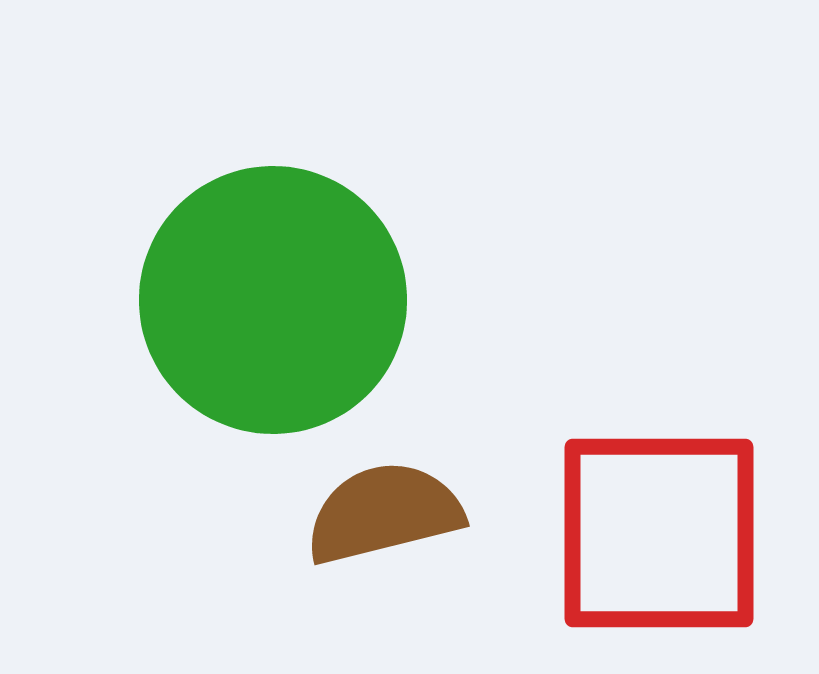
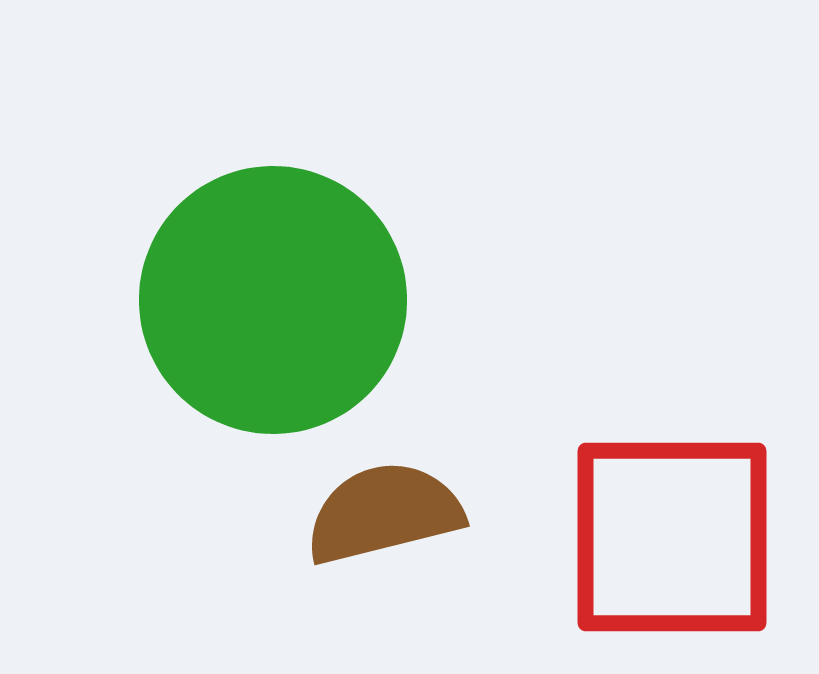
red square: moved 13 px right, 4 px down
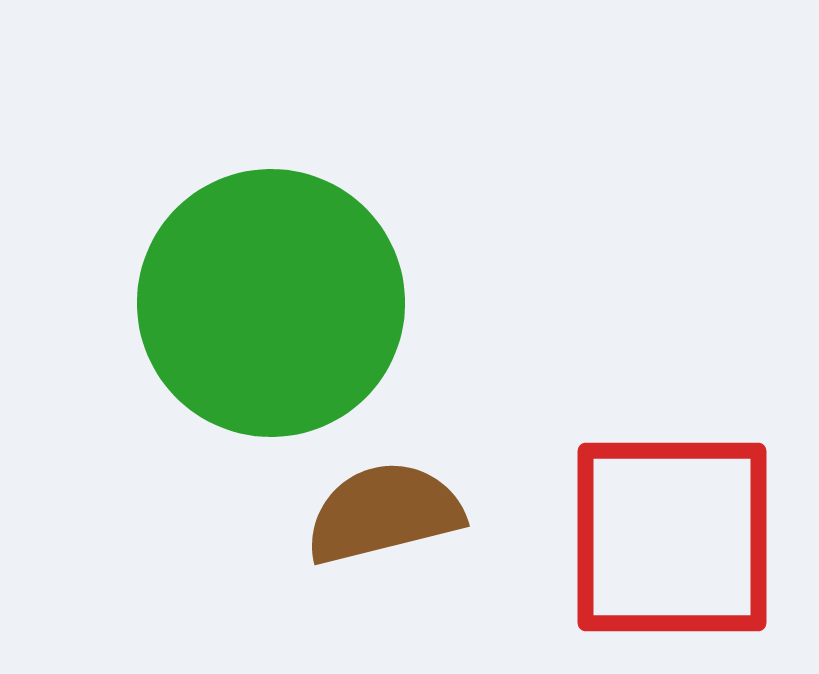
green circle: moved 2 px left, 3 px down
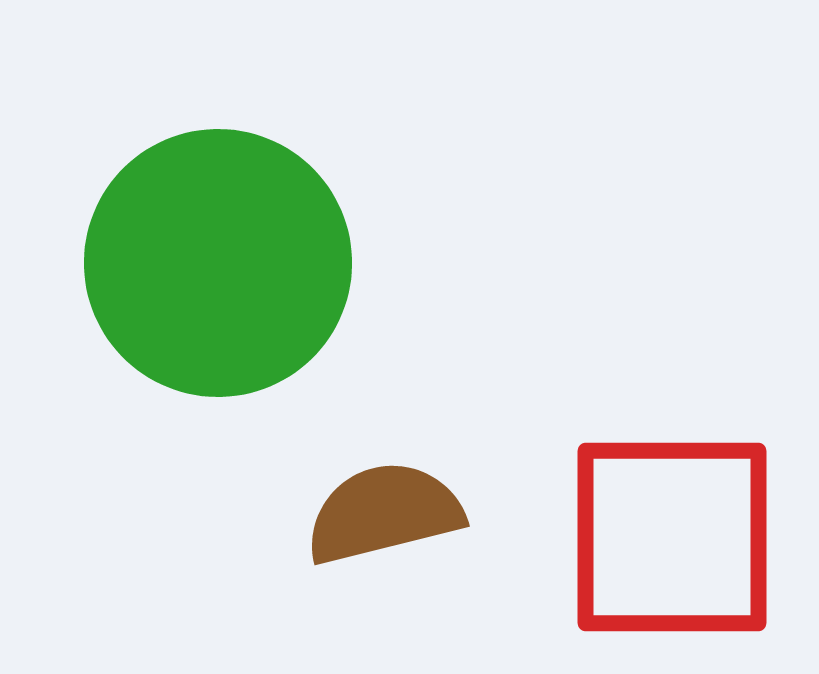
green circle: moved 53 px left, 40 px up
